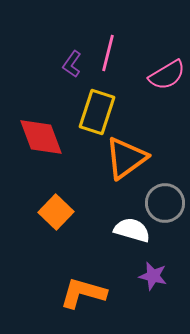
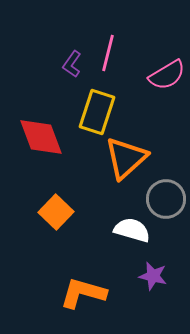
orange triangle: rotated 6 degrees counterclockwise
gray circle: moved 1 px right, 4 px up
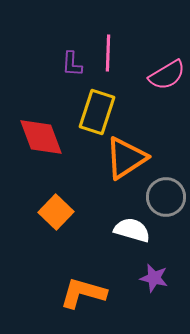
pink line: rotated 12 degrees counterclockwise
purple L-shape: rotated 32 degrees counterclockwise
orange triangle: rotated 9 degrees clockwise
gray circle: moved 2 px up
purple star: moved 1 px right, 2 px down
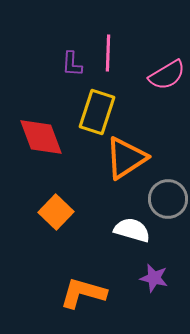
gray circle: moved 2 px right, 2 px down
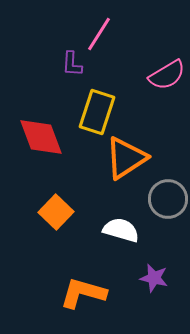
pink line: moved 9 px left, 19 px up; rotated 30 degrees clockwise
white semicircle: moved 11 px left
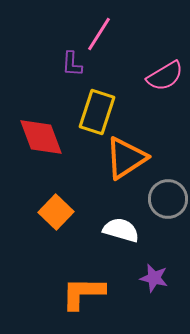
pink semicircle: moved 2 px left, 1 px down
orange L-shape: rotated 15 degrees counterclockwise
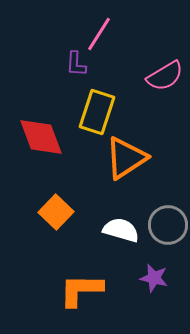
purple L-shape: moved 4 px right
gray circle: moved 26 px down
orange L-shape: moved 2 px left, 3 px up
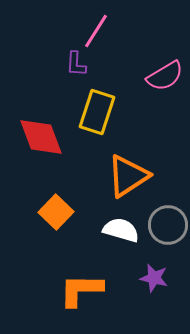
pink line: moved 3 px left, 3 px up
orange triangle: moved 2 px right, 18 px down
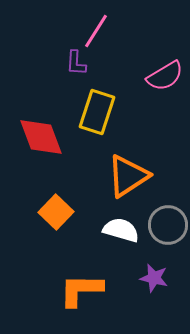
purple L-shape: moved 1 px up
